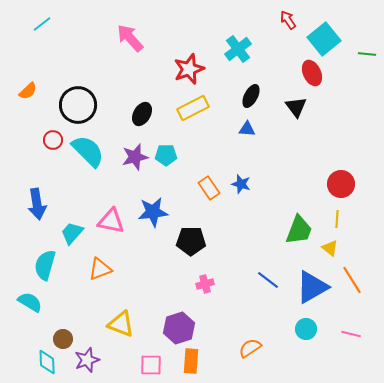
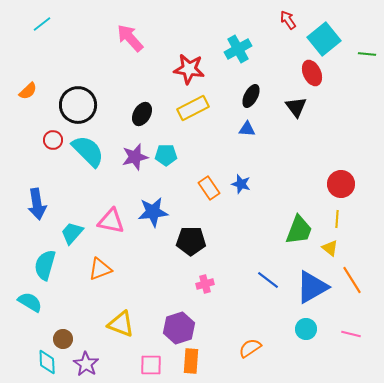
cyan cross at (238, 49): rotated 8 degrees clockwise
red star at (189, 69): rotated 28 degrees clockwise
purple star at (87, 360): moved 1 px left, 4 px down; rotated 20 degrees counterclockwise
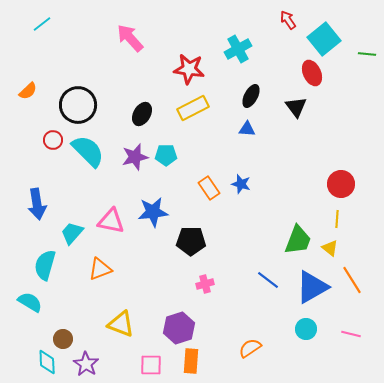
green trapezoid at (299, 230): moved 1 px left, 10 px down
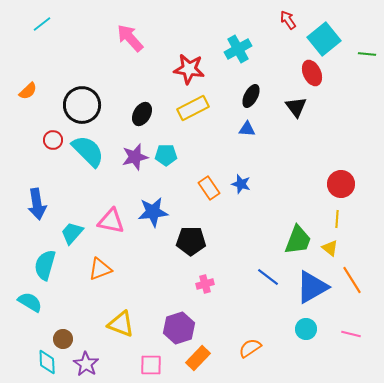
black circle at (78, 105): moved 4 px right
blue line at (268, 280): moved 3 px up
orange rectangle at (191, 361): moved 7 px right, 3 px up; rotated 40 degrees clockwise
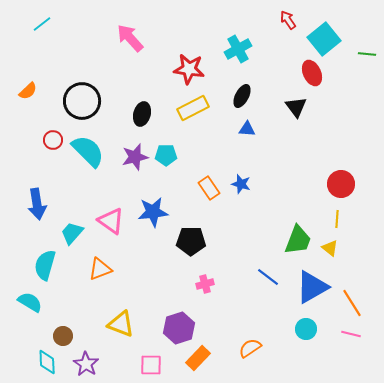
black ellipse at (251, 96): moved 9 px left
black circle at (82, 105): moved 4 px up
black ellipse at (142, 114): rotated 15 degrees counterclockwise
pink triangle at (111, 221): rotated 24 degrees clockwise
orange line at (352, 280): moved 23 px down
brown circle at (63, 339): moved 3 px up
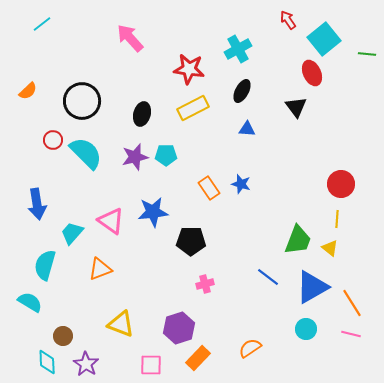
black ellipse at (242, 96): moved 5 px up
cyan semicircle at (88, 151): moved 2 px left, 2 px down
